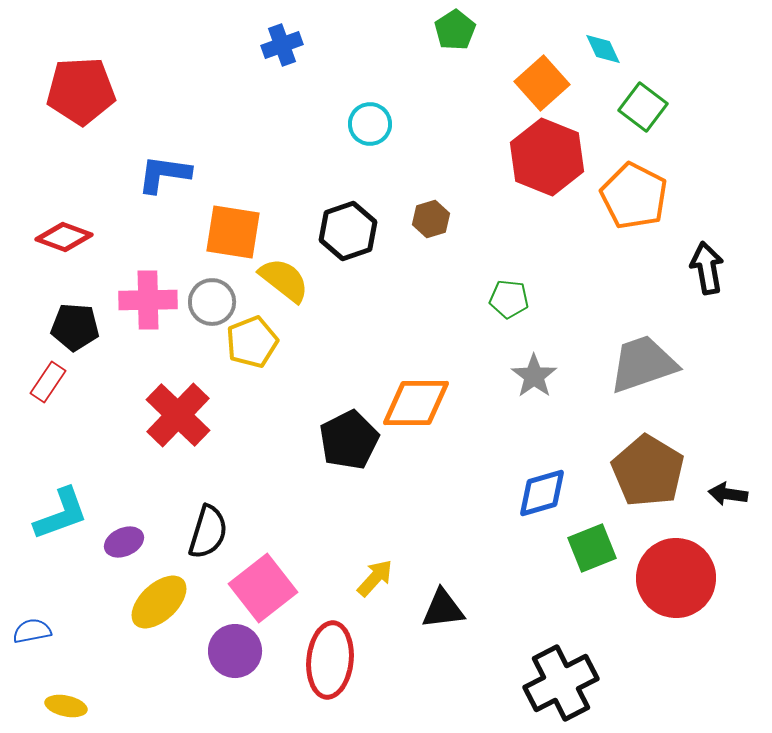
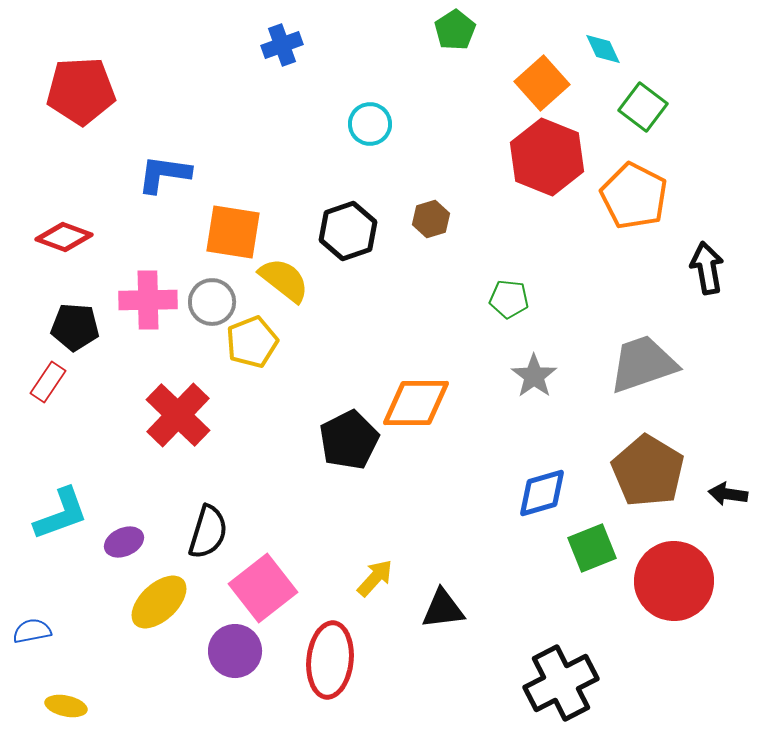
red circle at (676, 578): moved 2 px left, 3 px down
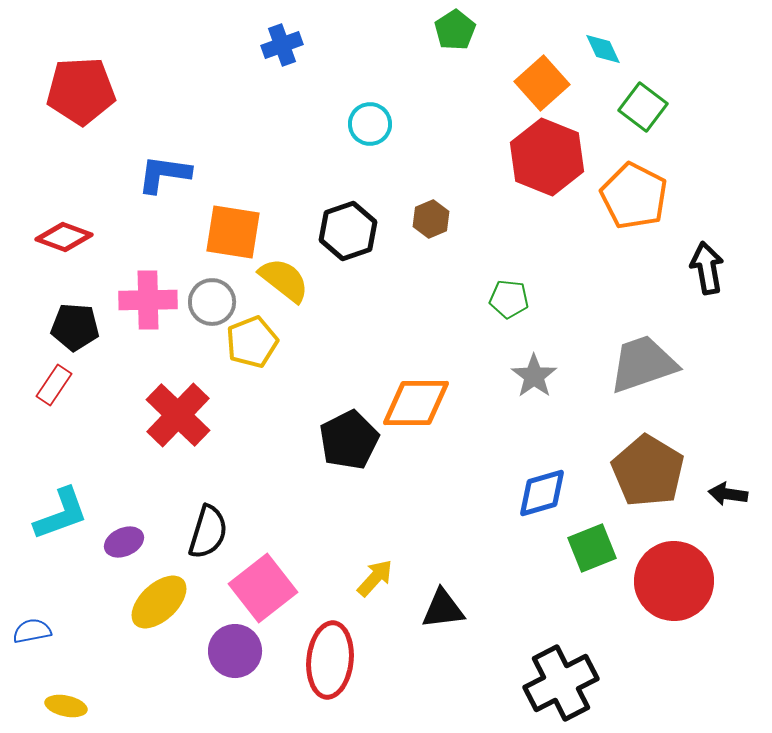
brown hexagon at (431, 219): rotated 6 degrees counterclockwise
red rectangle at (48, 382): moved 6 px right, 3 px down
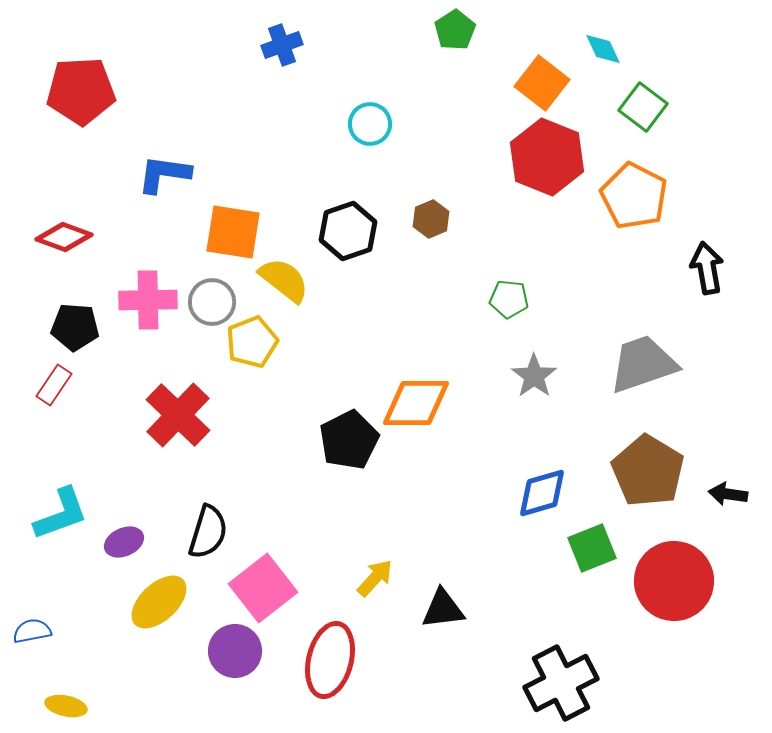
orange square at (542, 83): rotated 10 degrees counterclockwise
red ellipse at (330, 660): rotated 8 degrees clockwise
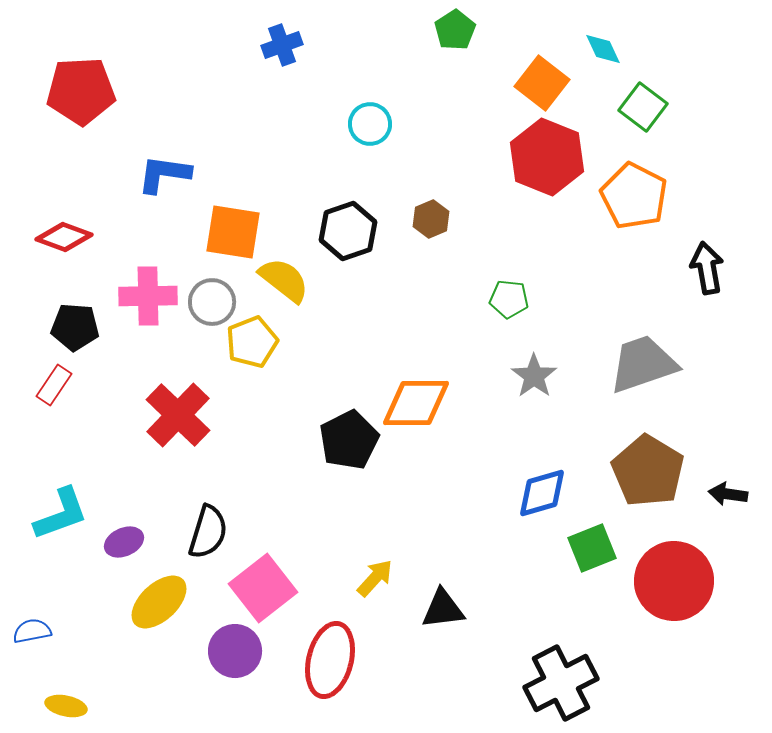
pink cross at (148, 300): moved 4 px up
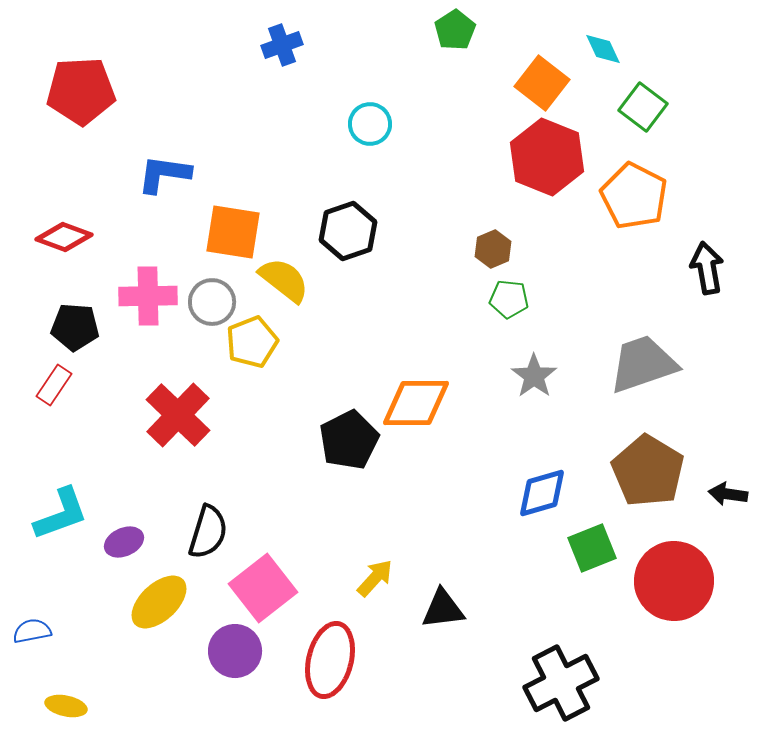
brown hexagon at (431, 219): moved 62 px right, 30 px down
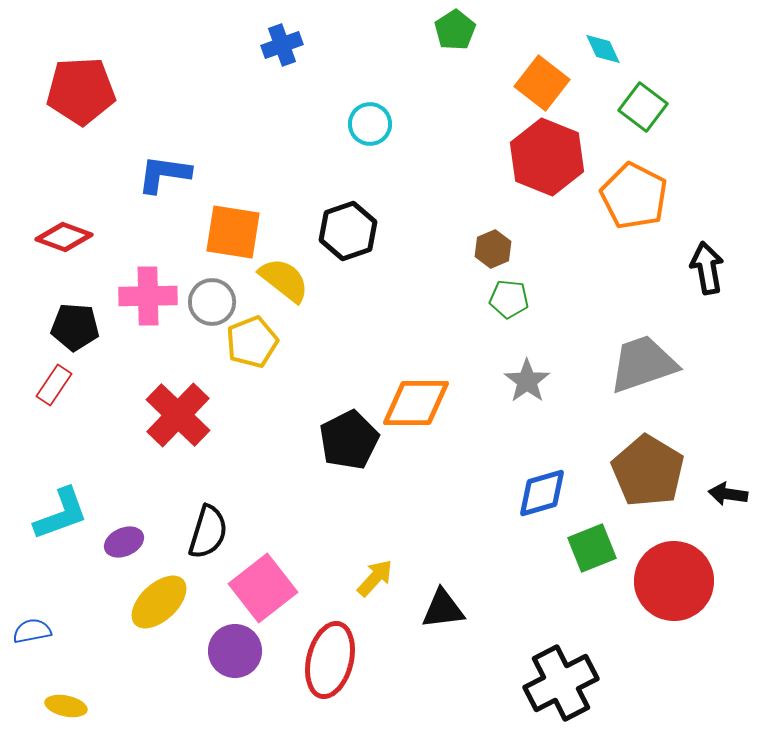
gray star at (534, 376): moved 7 px left, 5 px down
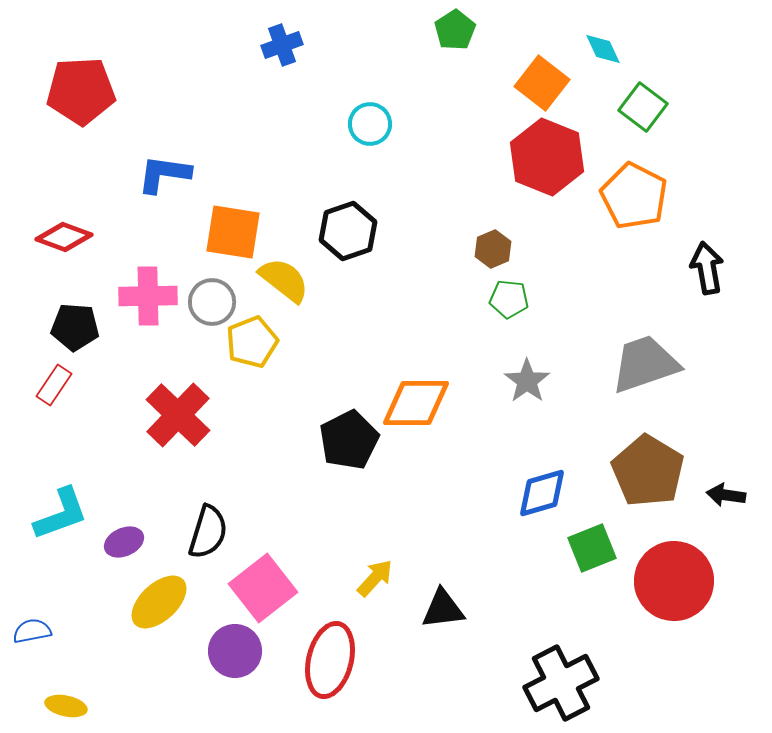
gray trapezoid at (643, 364): moved 2 px right
black arrow at (728, 494): moved 2 px left, 1 px down
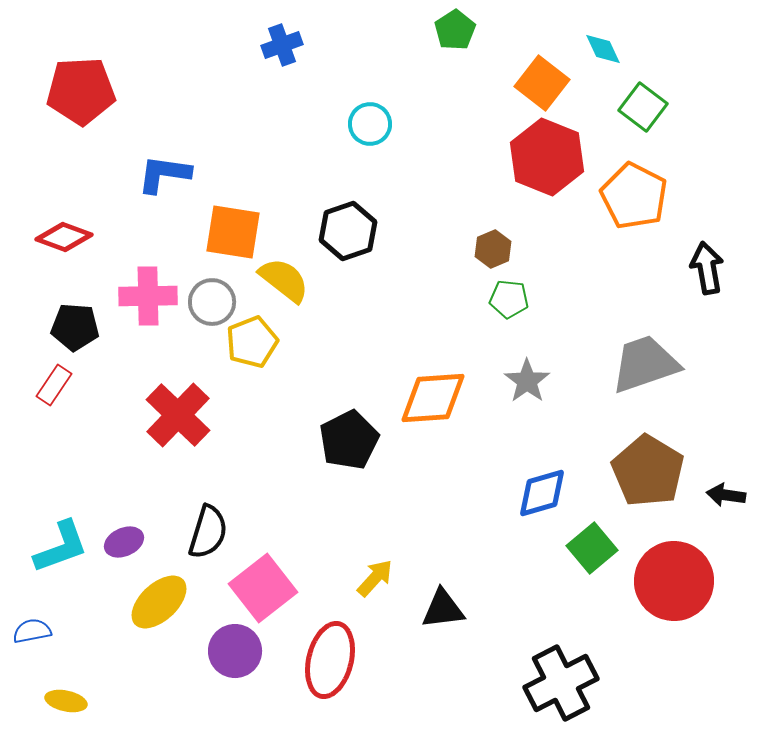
orange diamond at (416, 403): moved 17 px right, 5 px up; rotated 4 degrees counterclockwise
cyan L-shape at (61, 514): moved 33 px down
green square at (592, 548): rotated 18 degrees counterclockwise
yellow ellipse at (66, 706): moved 5 px up
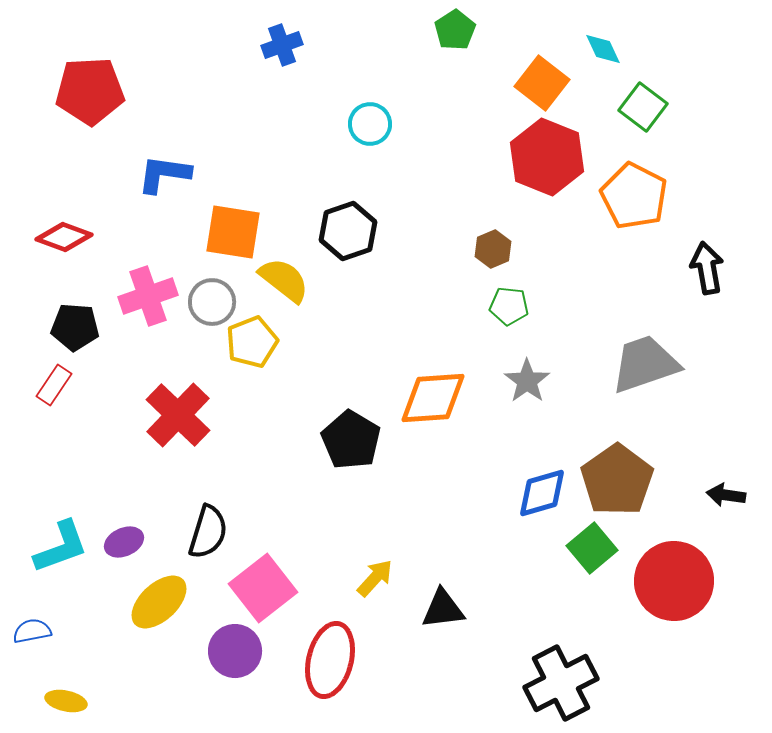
red pentagon at (81, 91): moved 9 px right
pink cross at (148, 296): rotated 18 degrees counterclockwise
green pentagon at (509, 299): moved 7 px down
black pentagon at (349, 440): moved 2 px right; rotated 14 degrees counterclockwise
brown pentagon at (648, 471): moved 31 px left, 9 px down; rotated 6 degrees clockwise
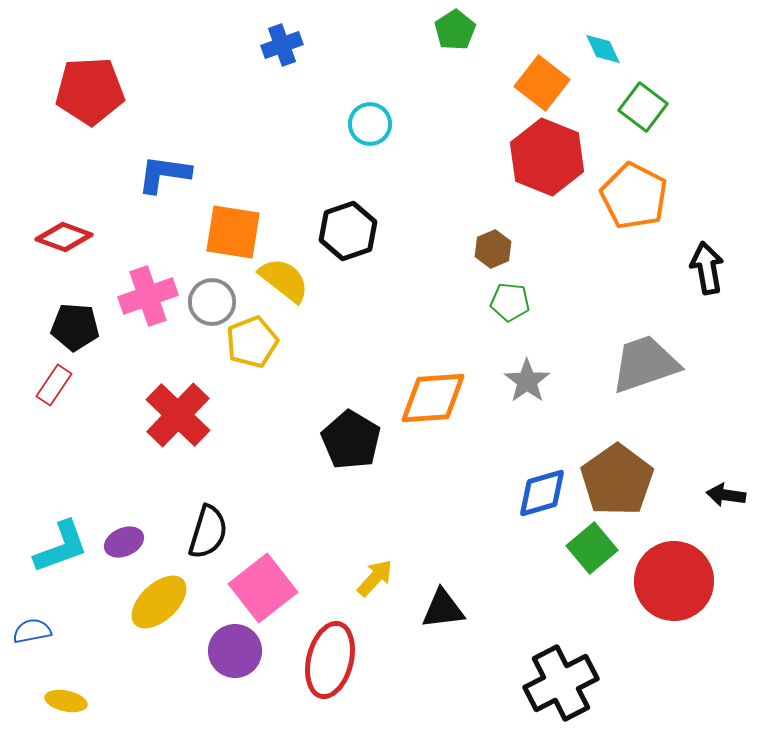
green pentagon at (509, 306): moved 1 px right, 4 px up
